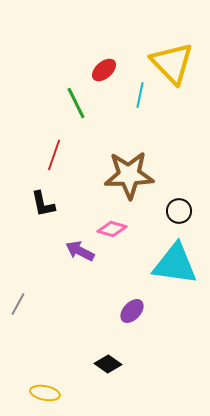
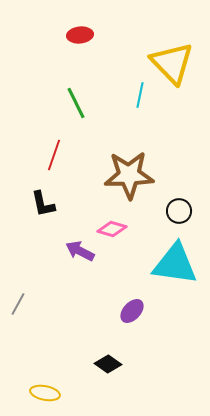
red ellipse: moved 24 px left, 35 px up; rotated 35 degrees clockwise
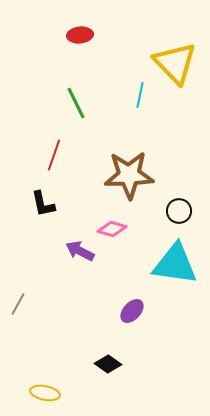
yellow triangle: moved 3 px right
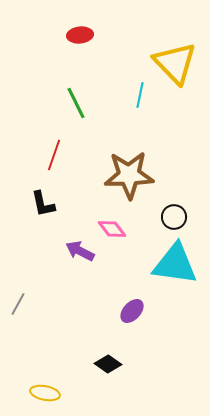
black circle: moved 5 px left, 6 px down
pink diamond: rotated 36 degrees clockwise
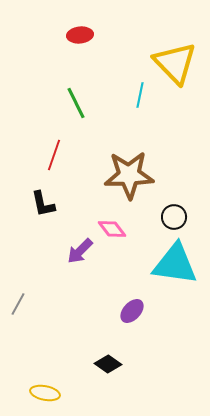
purple arrow: rotated 72 degrees counterclockwise
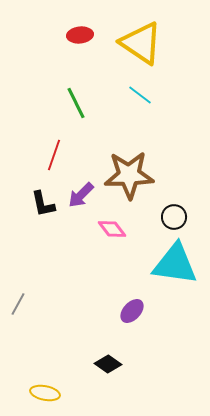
yellow triangle: moved 34 px left, 20 px up; rotated 12 degrees counterclockwise
cyan line: rotated 65 degrees counterclockwise
purple arrow: moved 1 px right, 56 px up
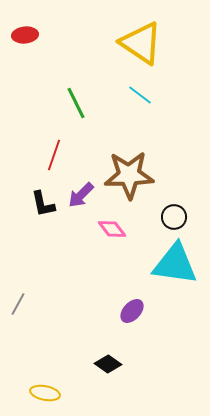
red ellipse: moved 55 px left
